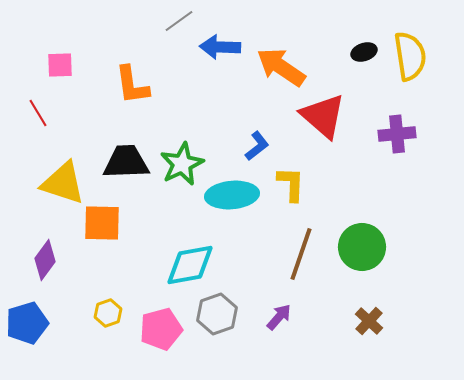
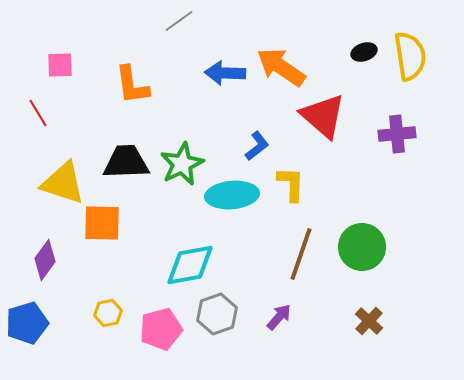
blue arrow: moved 5 px right, 26 px down
yellow hexagon: rotated 8 degrees clockwise
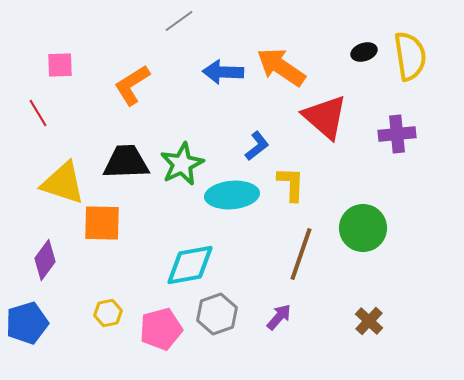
blue arrow: moved 2 px left, 1 px up
orange L-shape: rotated 66 degrees clockwise
red triangle: moved 2 px right, 1 px down
green circle: moved 1 px right, 19 px up
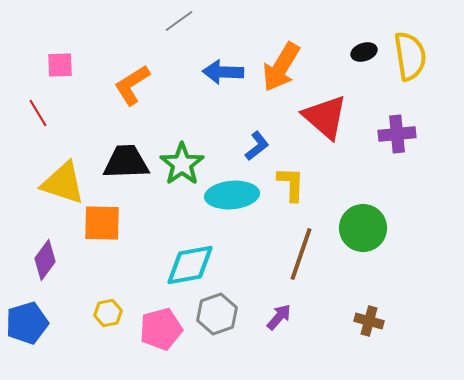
orange arrow: rotated 93 degrees counterclockwise
green star: rotated 9 degrees counterclockwise
brown cross: rotated 28 degrees counterclockwise
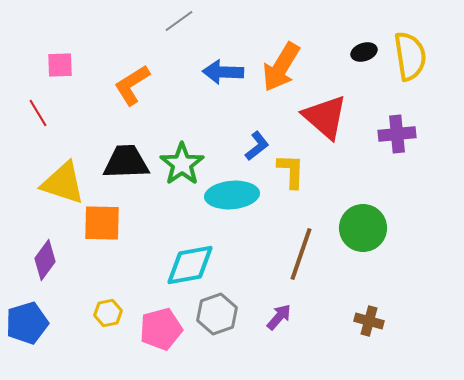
yellow L-shape: moved 13 px up
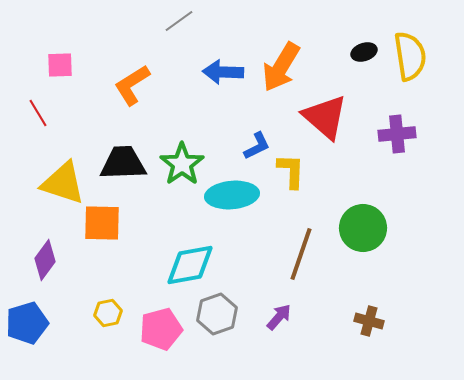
blue L-shape: rotated 12 degrees clockwise
black trapezoid: moved 3 px left, 1 px down
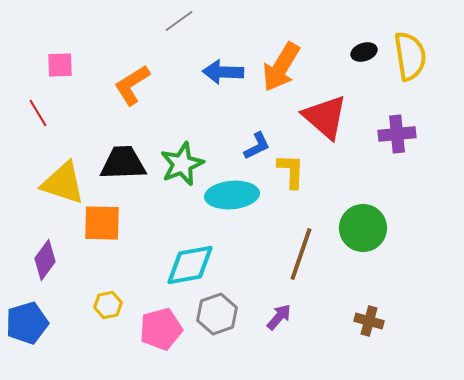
green star: rotated 12 degrees clockwise
yellow hexagon: moved 8 px up
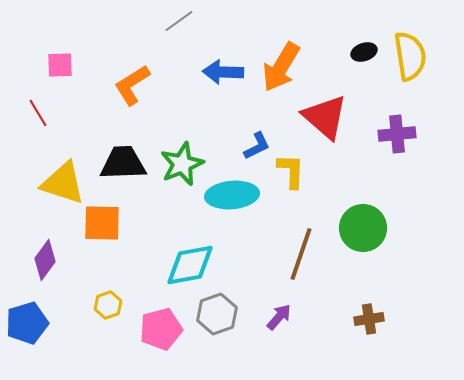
yellow hexagon: rotated 8 degrees counterclockwise
brown cross: moved 2 px up; rotated 24 degrees counterclockwise
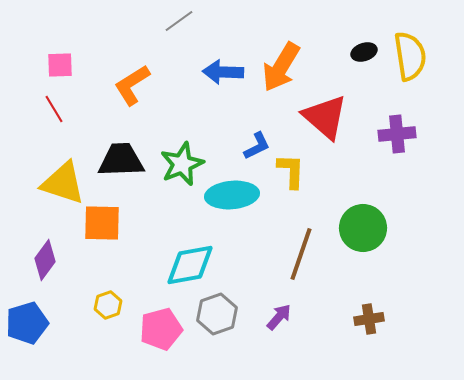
red line: moved 16 px right, 4 px up
black trapezoid: moved 2 px left, 3 px up
